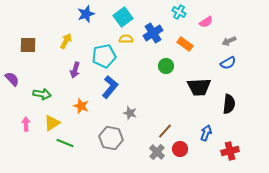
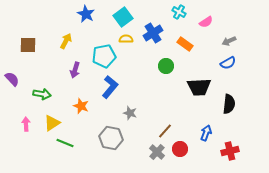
blue star: rotated 24 degrees counterclockwise
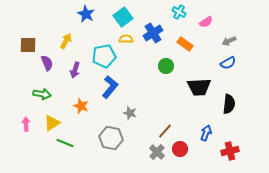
purple semicircle: moved 35 px right, 16 px up; rotated 21 degrees clockwise
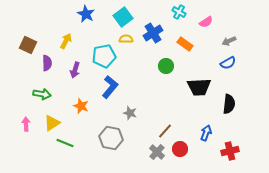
brown square: rotated 24 degrees clockwise
purple semicircle: rotated 21 degrees clockwise
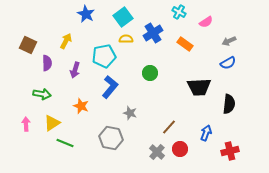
green circle: moved 16 px left, 7 px down
brown line: moved 4 px right, 4 px up
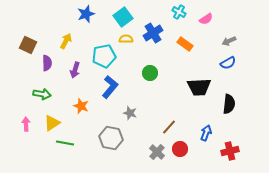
blue star: rotated 24 degrees clockwise
pink semicircle: moved 3 px up
green line: rotated 12 degrees counterclockwise
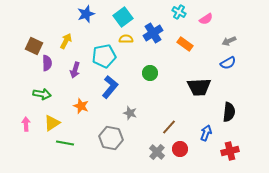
brown square: moved 6 px right, 1 px down
black semicircle: moved 8 px down
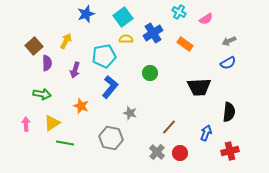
brown square: rotated 24 degrees clockwise
red circle: moved 4 px down
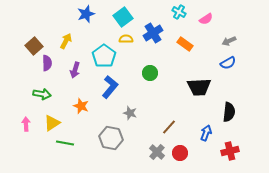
cyan pentagon: rotated 25 degrees counterclockwise
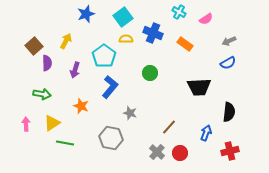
blue cross: rotated 36 degrees counterclockwise
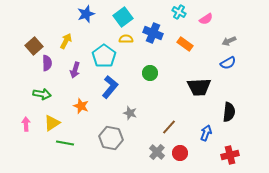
red cross: moved 4 px down
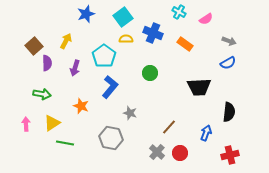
gray arrow: rotated 136 degrees counterclockwise
purple arrow: moved 2 px up
